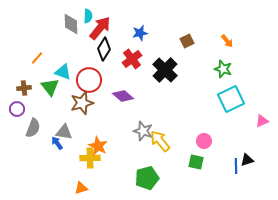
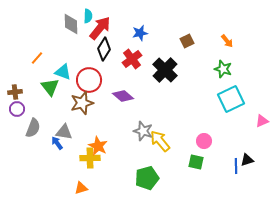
brown cross: moved 9 px left, 4 px down
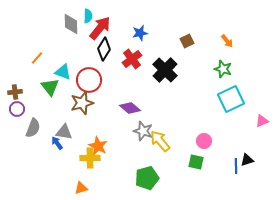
purple diamond: moved 7 px right, 12 px down
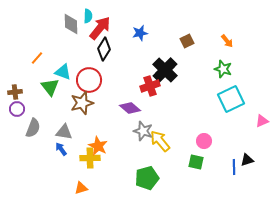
red cross: moved 18 px right, 27 px down; rotated 18 degrees clockwise
blue arrow: moved 4 px right, 6 px down
blue line: moved 2 px left, 1 px down
